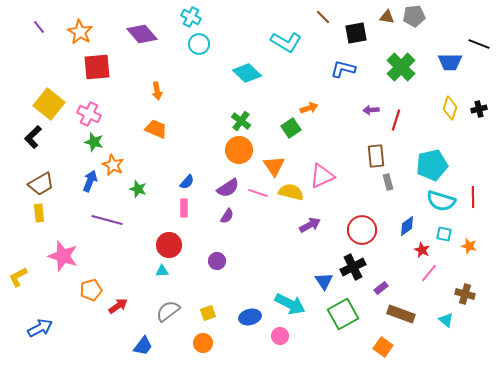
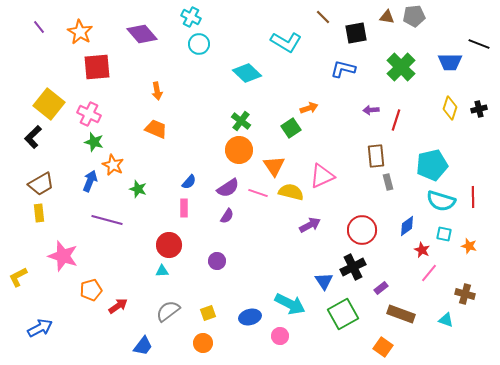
blue semicircle at (187, 182): moved 2 px right
cyan triangle at (446, 320): rotated 21 degrees counterclockwise
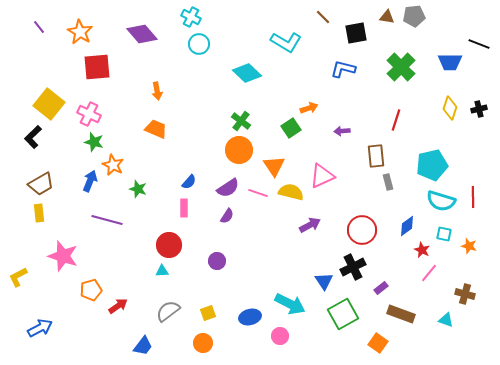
purple arrow at (371, 110): moved 29 px left, 21 px down
orange square at (383, 347): moved 5 px left, 4 px up
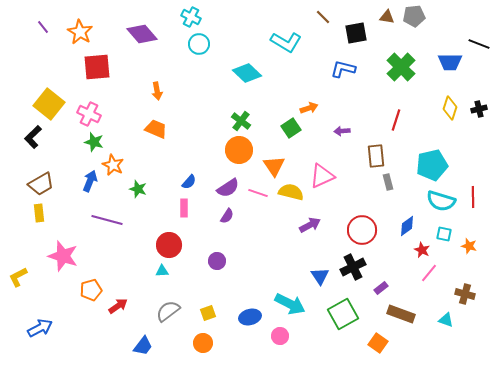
purple line at (39, 27): moved 4 px right
blue triangle at (324, 281): moved 4 px left, 5 px up
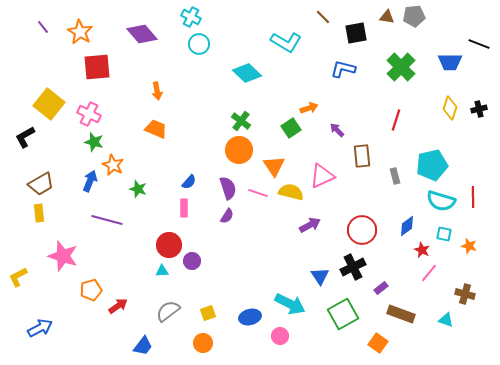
purple arrow at (342, 131): moved 5 px left, 1 px up; rotated 49 degrees clockwise
black L-shape at (33, 137): moved 8 px left; rotated 15 degrees clockwise
brown rectangle at (376, 156): moved 14 px left
gray rectangle at (388, 182): moved 7 px right, 6 px up
purple semicircle at (228, 188): rotated 75 degrees counterclockwise
purple circle at (217, 261): moved 25 px left
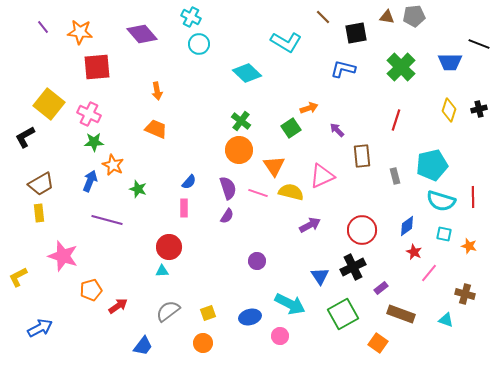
orange star at (80, 32): rotated 25 degrees counterclockwise
yellow diamond at (450, 108): moved 1 px left, 2 px down
green star at (94, 142): rotated 18 degrees counterclockwise
red circle at (169, 245): moved 2 px down
red star at (422, 250): moved 8 px left, 2 px down
purple circle at (192, 261): moved 65 px right
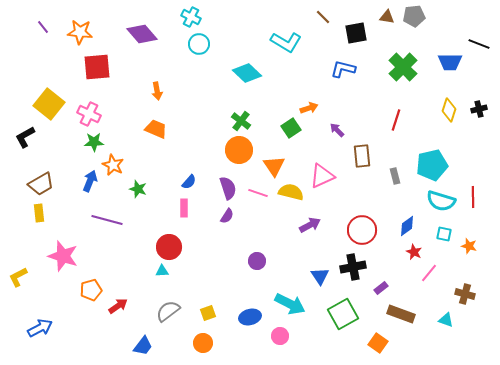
green cross at (401, 67): moved 2 px right
black cross at (353, 267): rotated 15 degrees clockwise
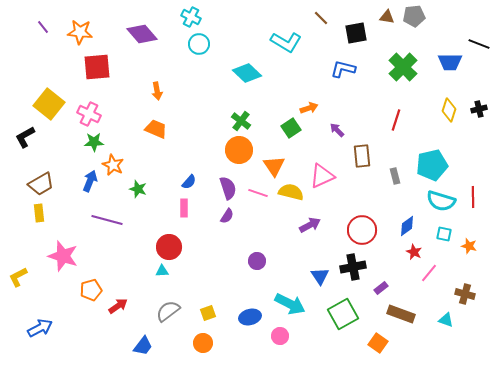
brown line at (323, 17): moved 2 px left, 1 px down
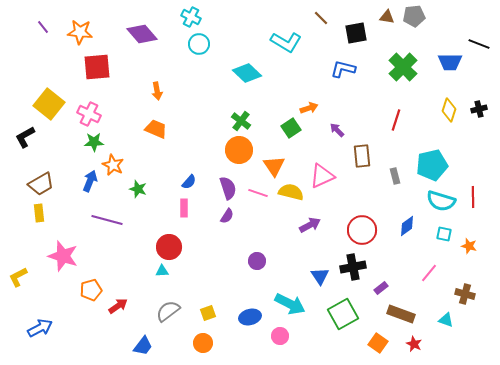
red star at (414, 252): moved 92 px down
